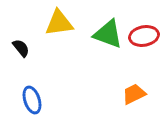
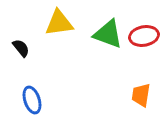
orange trapezoid: moved 7 px right, 1 px down; rotated 55 degrees counterclockwise
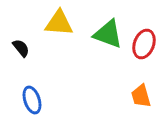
yellow triangle: rotated 12 degrees clockwise
red ellipse: moved 8 px down; rotated 60 degrees counterclockwise
orange trapezoid: moved 1 px down; rotated 25 degrees counterclockwise
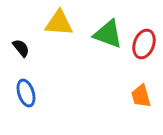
blue ellipse: moved 6 px left, 7 px up
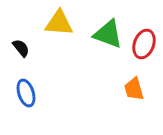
orange trapezoid: moved 7 px left, 7 px up
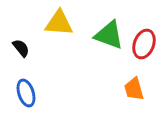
green triangle: moved 1 px right, 1 px down
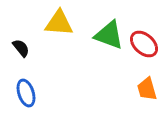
red ellipse: rotated 68 degrees counterclockwise
orange trapezoid: moved 13 px right
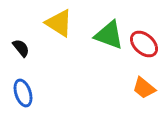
yellow triangle: rotated 28 degrees clockwise
orange trapezoid: moved 3 px left, 1 px up; rotated 35 degrees counterclockwise
blue ellipse: moved 3 px left
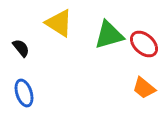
green triangle: rotated 36 degrees counterclockwise
blue ellipse: moved 1 px right
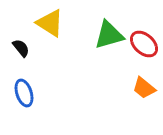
yellow triangle: moved 9 px left
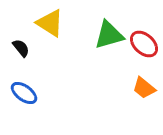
blue ellipse: rotated 36 degrees counterclockwise
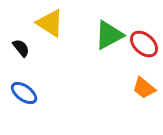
green triangle: rotated 12 degrees counterclockwise
